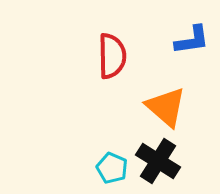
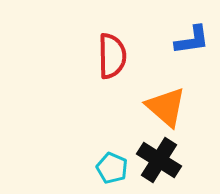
black cross: moved 1 px right, 1 px up
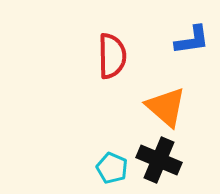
black cross: rotated 9 degrees counterclockwise
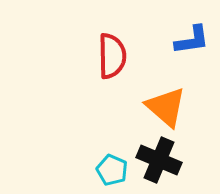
cyan pentagon: moved 2 px down
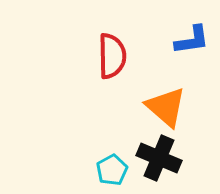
black cross: moved 2 px up
cyan pentagon: rotated 20 degrees clockwise
